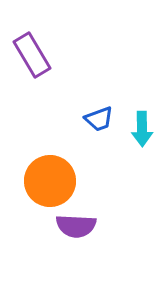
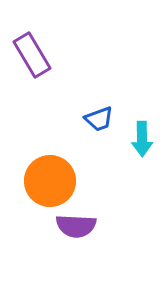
cyan arrow: moved 10 px down
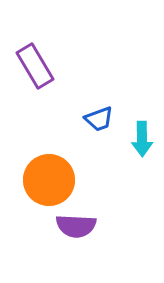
purple rectangle: moved 3 px right, 11 px down
orange circle: moved 1 px left, 1 px up
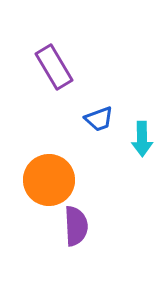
purple rectangle: moved 19 px right, 1 px down
purple semicircle: rotated 96 degrees counterclockwise
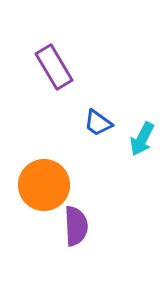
blue trapezoid: moved 1 px left, 4 px down; rotated 56 degrees clockwise
cyan arrow: rotated 28 degrees clockwise
orange circle: moved 5 px left, 5 px down
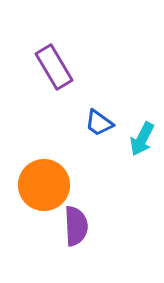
blue trapezoid: moved 1 px right
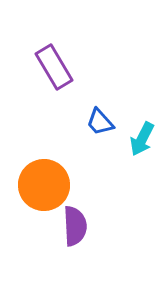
blue trapezoid: moved 1 px right, 1 px up; rotated 12 degrees clockwise
purple semicircle: moved 1 px left
